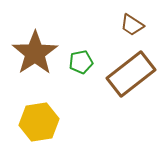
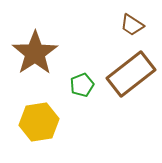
green pentagon: moved 1 px right, 23 px down; rotated 10 degrees counterclockwise
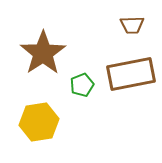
brown trapezoid: rotated 35 degrees counterclockwise
brown star: moved 8 px right
brown rectangle: rotated 27 degrees clockwise
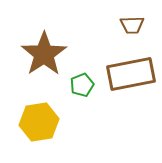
brown star: moved 1 px right, 1 px down
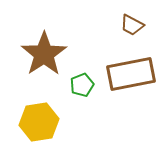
brown trapezoid: rotated 30 degrees clockwise
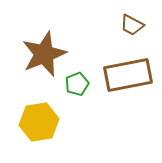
brown star: rotated 12 degrees clockwise
brown rectangle: moved 3 px left, 1 px down
green pentagon: moved 5 px left, 1 px up
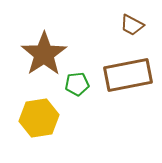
brown star: rotated 12 degrees counterclockwise
green pentagon: rotated 15 degrees clockwise
yellow hexagon: moved 4 px up
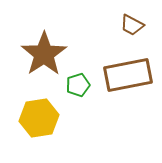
green pentagon: moved 1 px right, 1 px down; rotated 10 degrees counterclockwise
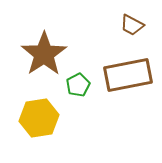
green pentagon: rotated 10 degrees counterclockwise
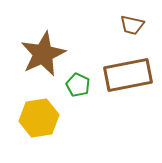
brown trapezoid: rotated 15 degrees counterclockwise
brown star: moved 1 px left; rotated 9 degrees clockwise
green pentagon: rotated 20 degrees counterclockwise
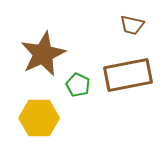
yellow hexagon: rotated 9 degrees clockwise
